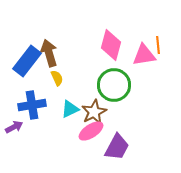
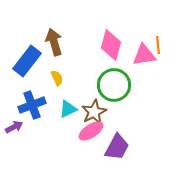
brown arrow: moved 5 px right, 11 px up
blue cross: rotated 12 degrees counterclockwise
cyan triangle: moved 2 px left
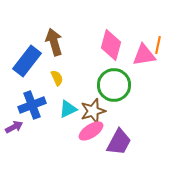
orange line: rotated 18 degrees clockwise
brown star: moved 1 px left, 1 px up; rotated 10 degrees clockwise
purple trapezoid: moved 2 px right, 5 px up
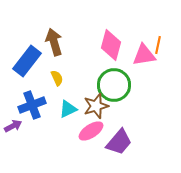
brown star: moved 3 px right, 5 px up
purple arrow: moved 1 px left, 1 px up
purple trapezoid: rotated 12 degrees clockwise
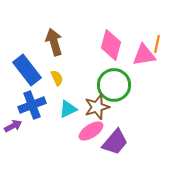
orange line: moved 1 px left, 1 px up
blue rectangle: moved 9 px down; rotated 76 degrees counterclockwise
brown star: moved 1 px right, 1 px down
purple trapezoid: moved 4 px left
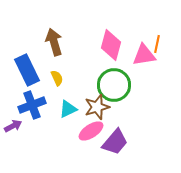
blue rectangle: rotated 12 degrees clockwise
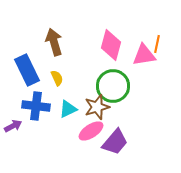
green circle: moved 1 px left, 1 px down
blue cross: moved 4 px right, 1 px down; rotated 28 degrees clockwise
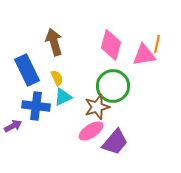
cyan triangle: moved 5 px left, 12 px up
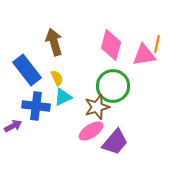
blue rectangle: rotated 12 degrees counterclockwise
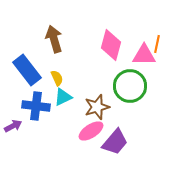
brown arrow: moved 3 px up
pink triangle: rotated 10 degrees clockwise
green circle: moved 17 px right
